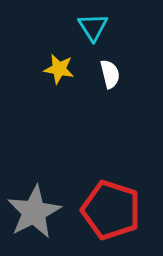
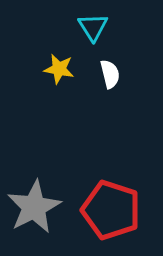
gray star: moved 5 px up
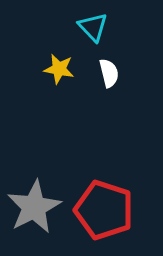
cyan triangle: rotated 12 degrees counterclockwise
white semicircle: moved 1 px left, 1 px up
red pentagon: moved 7 px left
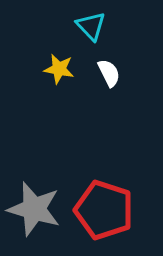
cyan triangle: moved 2 px left, 1 px up
white semicircle: rotated 12 degrees counterclockwise
gray star: moved 2 px down; rotated 28 degrees counterclockwise
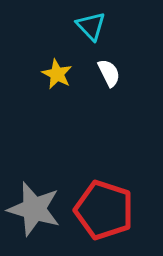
yellow star: moved 2 px left, 5 px down; rotated 16 degrees clockwise
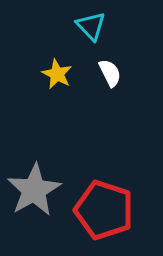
white semicircle: moved 1 px right
gray star: moved 19 px up; rotated 26 degrees clockwise
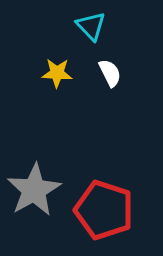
yellow star: moved 1 px up; rotated 24 degrees counterclockwise
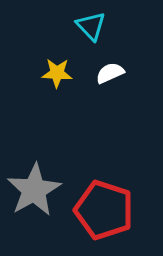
white semicircle: rotated 88 degrees counterclockwise
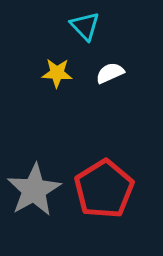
cyan triangle: moved 6 px left
red pentagon: moved 21 px up; rotated 22 degrees clockwise
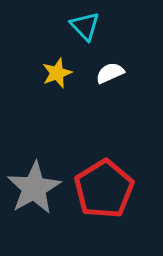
yellow star: rotated 24 degrees counterclockwise
gray star: moved 2 px up
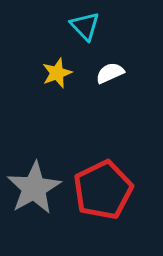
red pentagon: moved 1 px left, 1 px down; rotated 6 degrees clockwise
